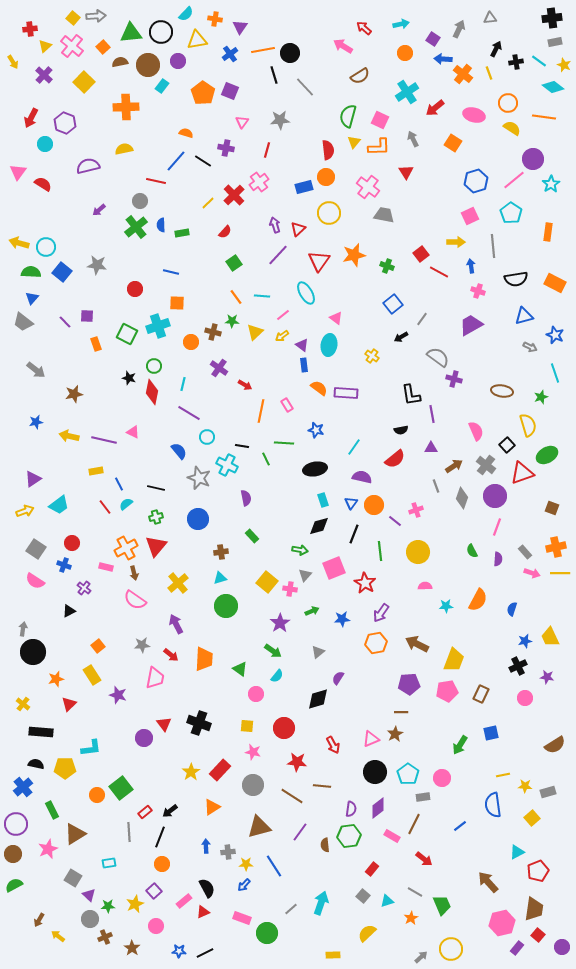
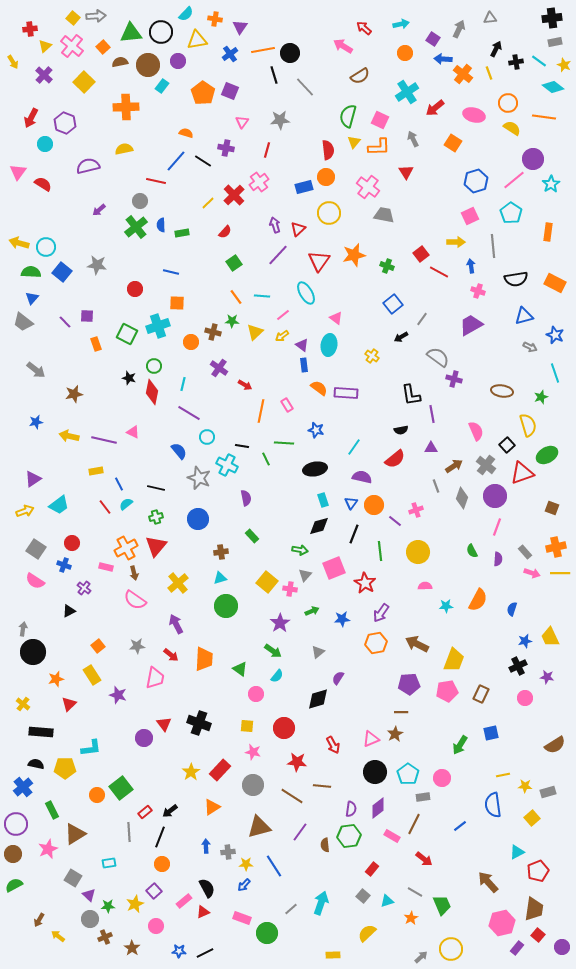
gray star at (142, 645): moved 5 px left, 1 px down
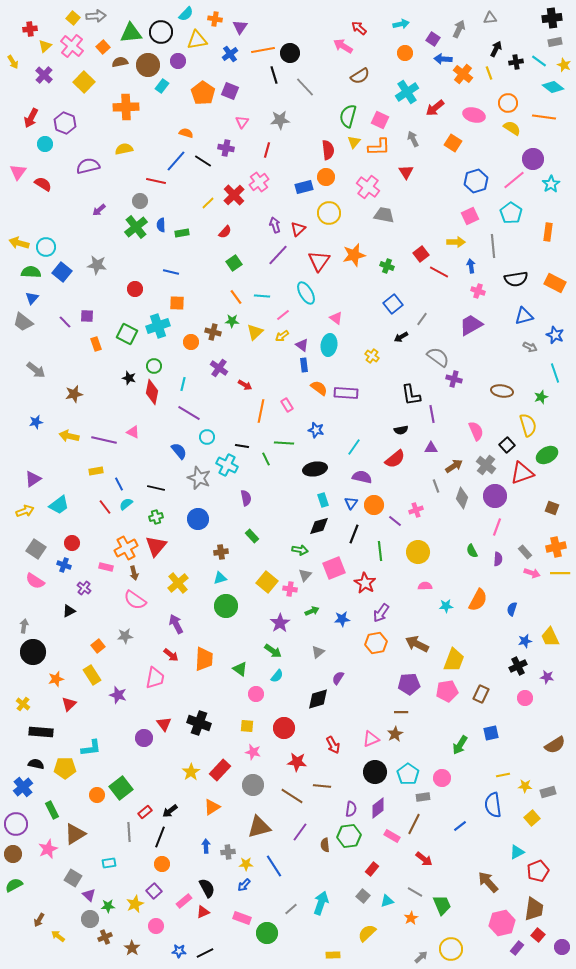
red arrow at (364, 28): moved 5 px left
gray arrow at (23, 629): moved 1 px right, 3 px up
gray star at (137, 646): moved 12 px left, 10 px up
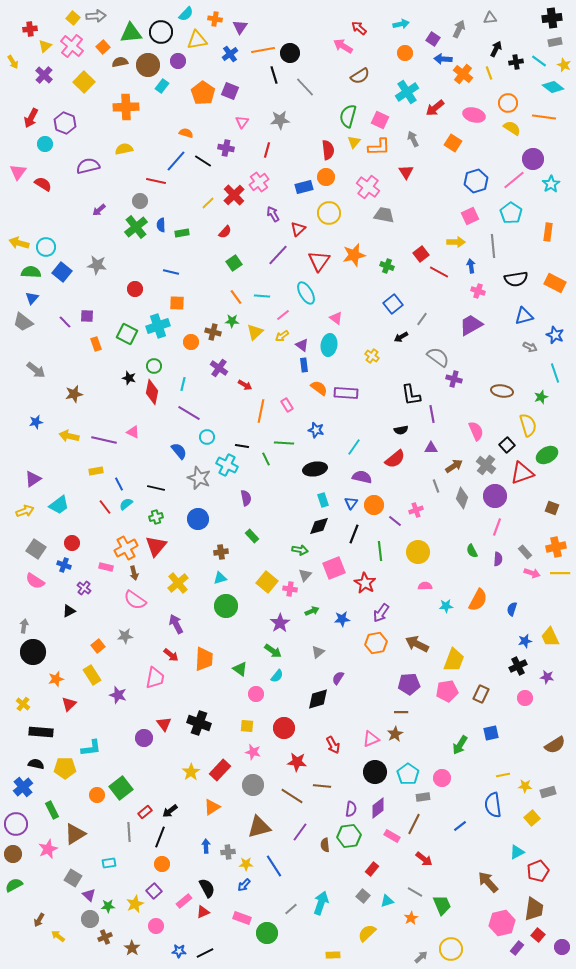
purple arrow at (275, 225): moved 2 px left, 11 px up; rotated 14 degrees counterclockwise
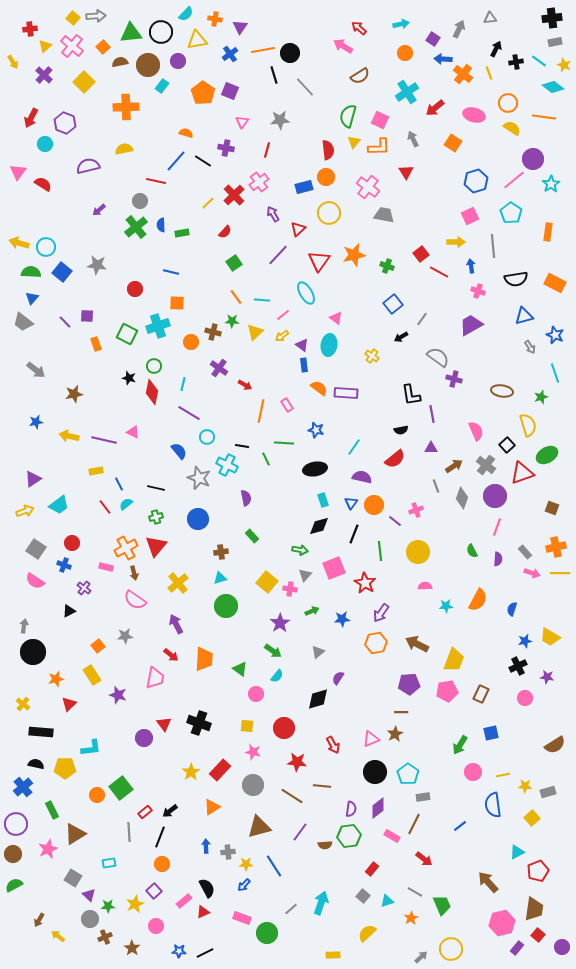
cyan line at (262, 296): moved 4 px down
gray arrow at (530, 347): rotated 32 degrees clockwise
yellow trapezoid at (550, 637): rotated 35 degrees counterclockwise
pink circle at (442, 778): moved 31 px right, 6 px up
brown semicircle at (325, 845): rotated 88 degrees counterclockwise
